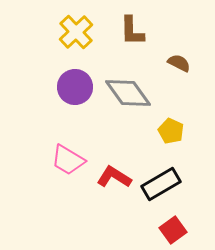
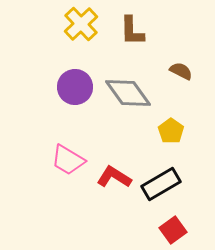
yellow cross: moved 5 px right, 8 px up
brown semicircle: moved 2 px right, 8 px down
yellow pentagon: rotated 10 degrees clockwise
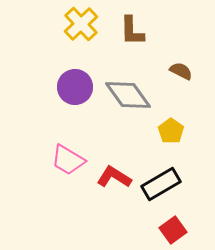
gray diamond: moved 2 px down
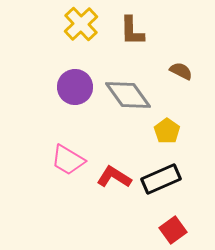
yellow pentagon: moved 4 px left
black rectangle: moved 5 px up; rotated 6 degrees clockwise
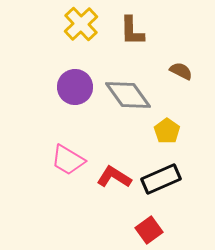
red square: moved 24 px left
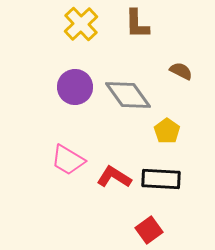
brown L-shape: moved 5 px right, 7 px up
black rectangle: rotated 27 degrees clockwise
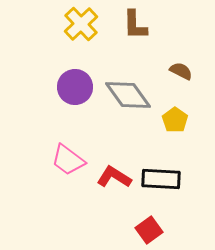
brown L-shape: moved 2 px left, 1 px down
yellow pentagon: moved 8 px right, 11 px up
pink trapezoid: rotated 6 degrees clockwise
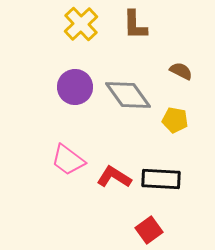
yellow pentagon: rotated 25 degrees counterclockwise
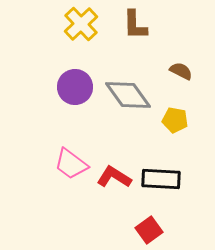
pink trapezoid: moved 3 px right, 4 px down
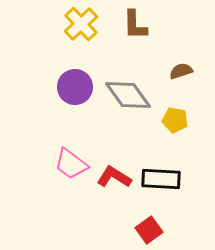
brown semicircle: rotated 45 degrees counterclockwise
